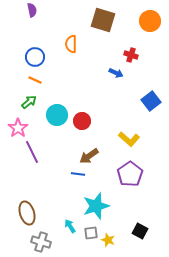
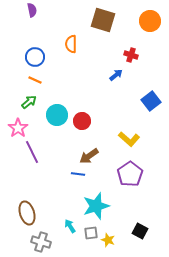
blue arrow: moved 2 px down; rotated 64 degrees counterclockwise
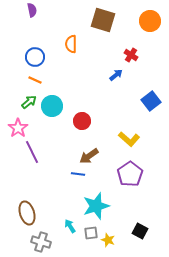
red cross: rotated 16 degrees clockwise
cyan circle: moved 5 px left, 9 px up
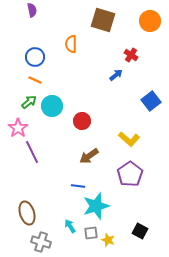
blue line: moved 12 px down
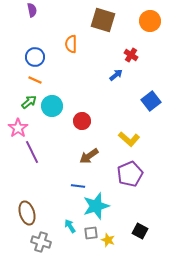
purple pentagon: rotated 10 degrees clockwise
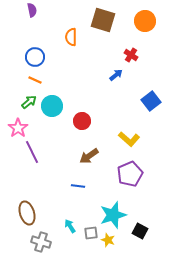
orange circle: moved 5 px left
orange semicircle: moved 7 px up
cyan star: moved 17 px right, 9 px down
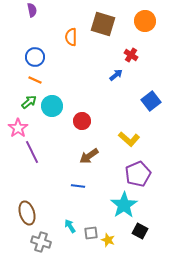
brown square: moved 4 px down
purple pentagon: moved 8 px right
cyan star: moved 11 px right, 10 px up; rotated 16 degrees counterclockwise
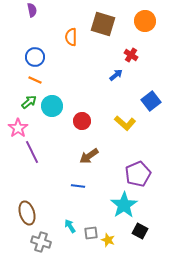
yellow L-shape: moved 4 px left, 16 px up
